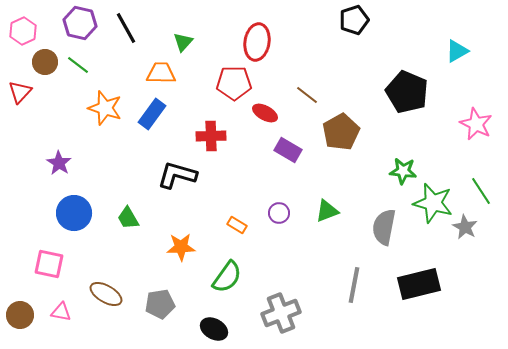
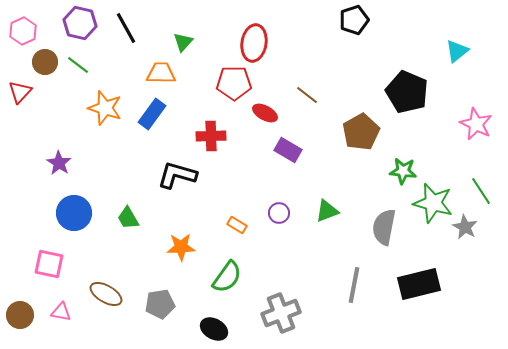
red ellipse at (257, 42): moved 3 px left, 1 px down
cyan triangle at (457, 51): rotated 10 degrees counterclockwise
brown pentagon at (341, 132): moved 20 px right
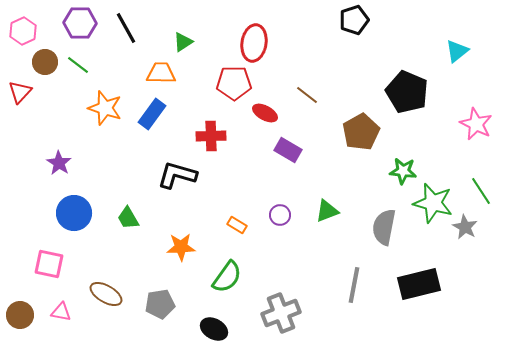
purple hexagon at (80, 23): rotated 12 degrees counterclockwise
green triangle at (183, 42): rotated 15 degrees clockwise
purple circle at (279, 213): moved 1 px right, 2 px down
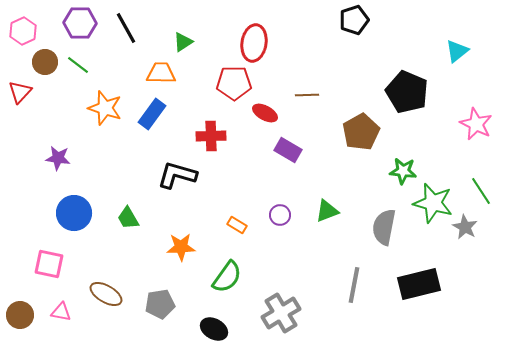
brown line at (307, 95): rotated 40 degrees counterclockwise
purple star at (59, 163): moved 1 px left, 5 px up; rotated 25 degrees counterclockwise
gray cross at (281, 313): rotated 9 degrees counterclockwise
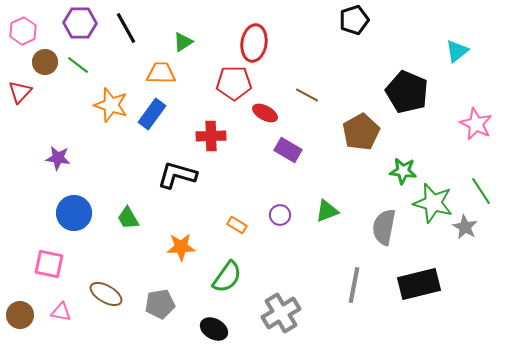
brown line at (307, 95): rotated 30 degrees clockwise
orange star at (105, 108): moved 6 px right, 3 px up
